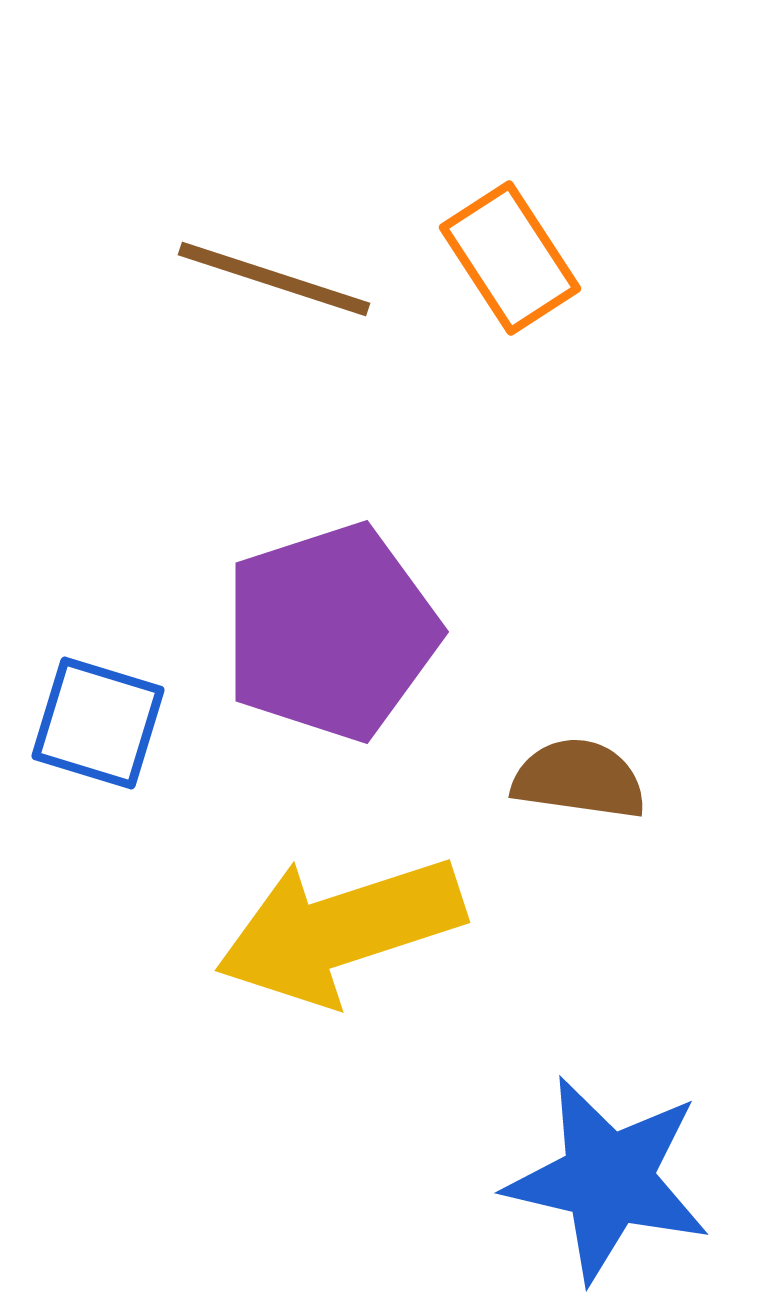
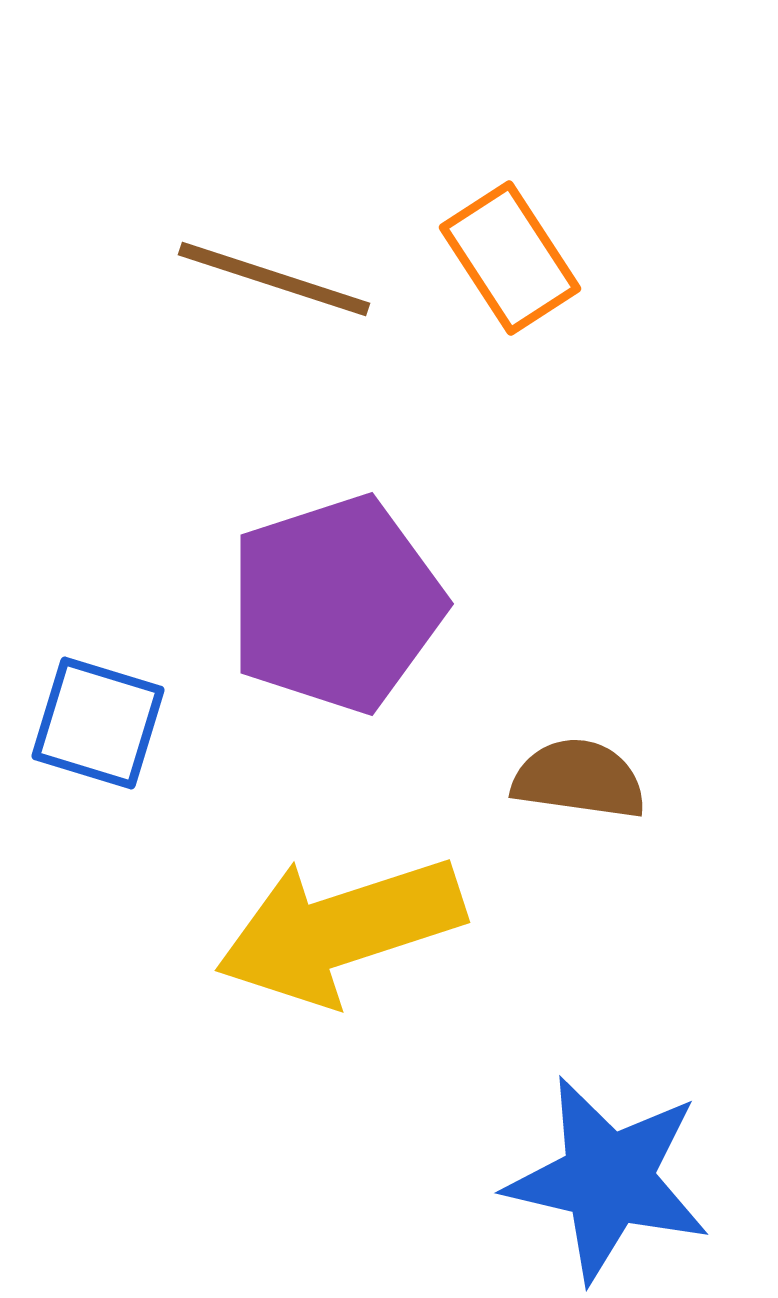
purple pentagon: moved 5 px right, 28 px up
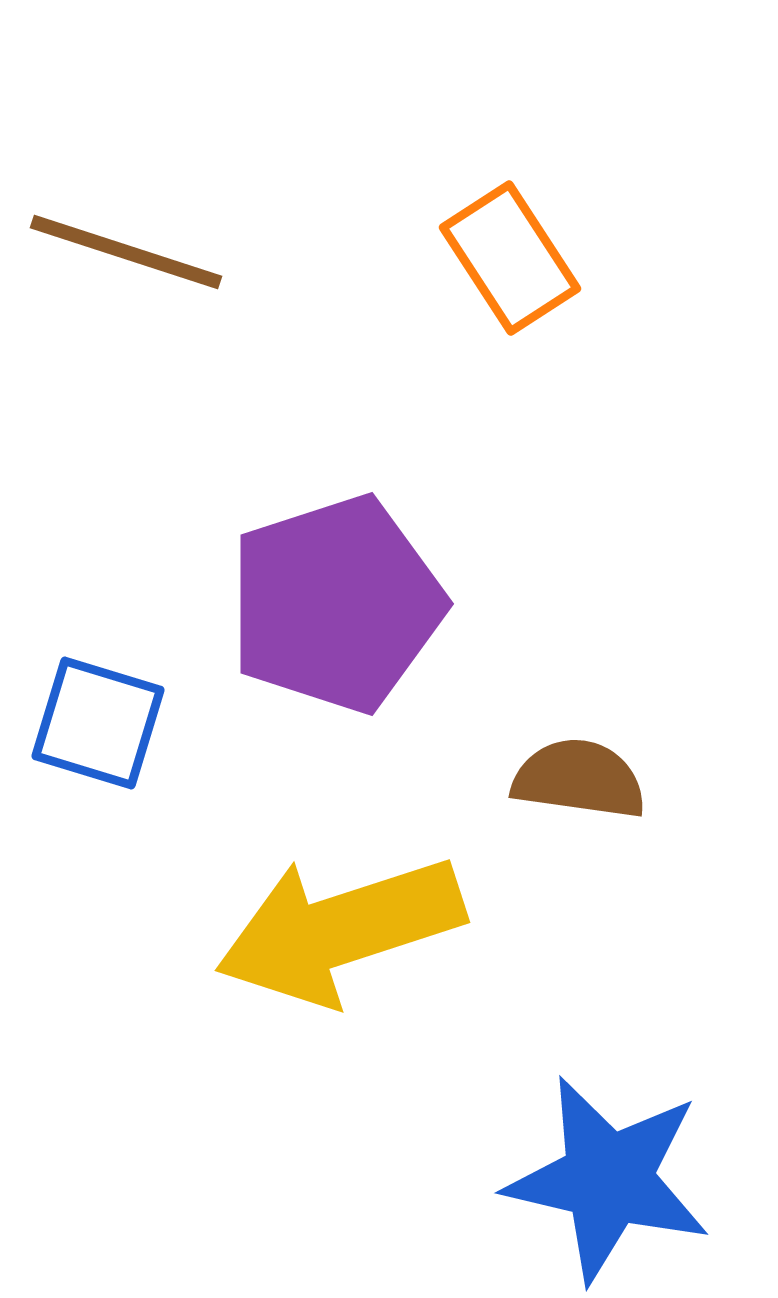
brown line: moved 148 px left, 27 px up
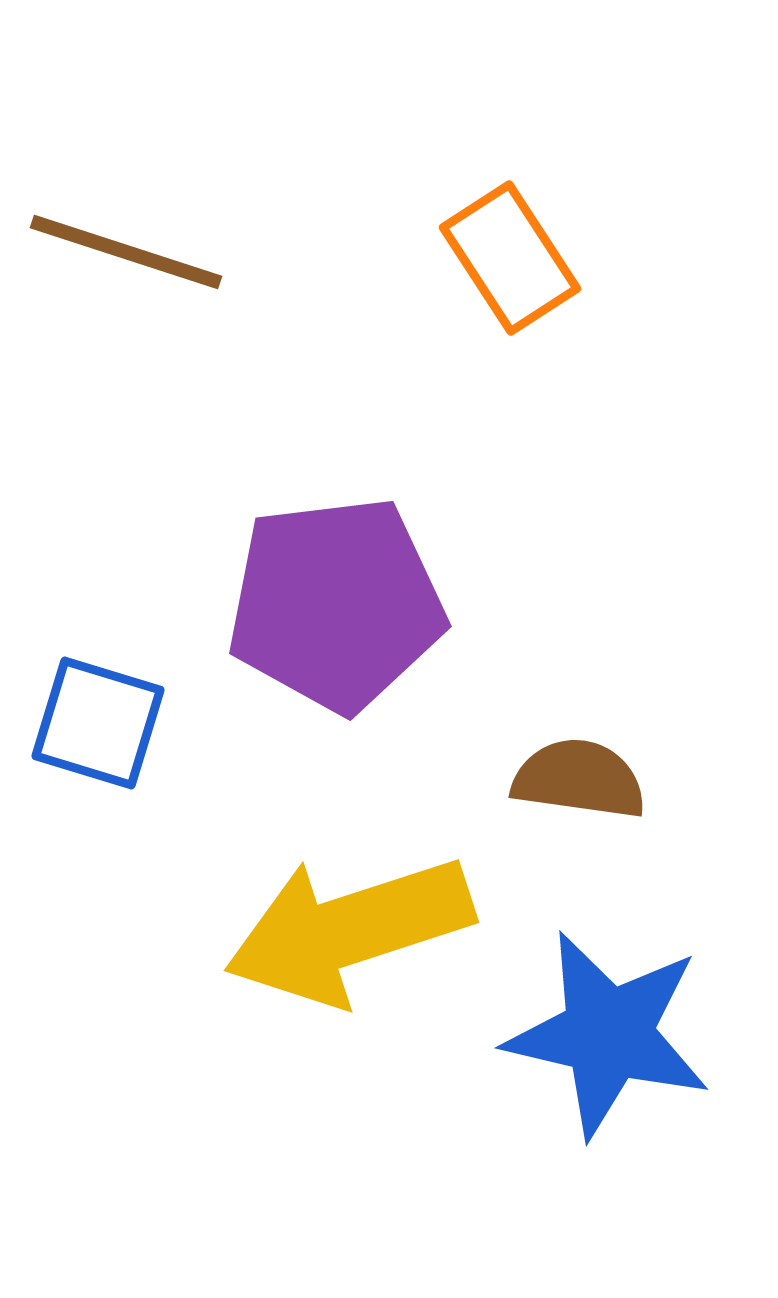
purple pentagon: rotated 11 degrees clockwise
yellow arrow: moved 9 px right
blue star: moved 145 px up
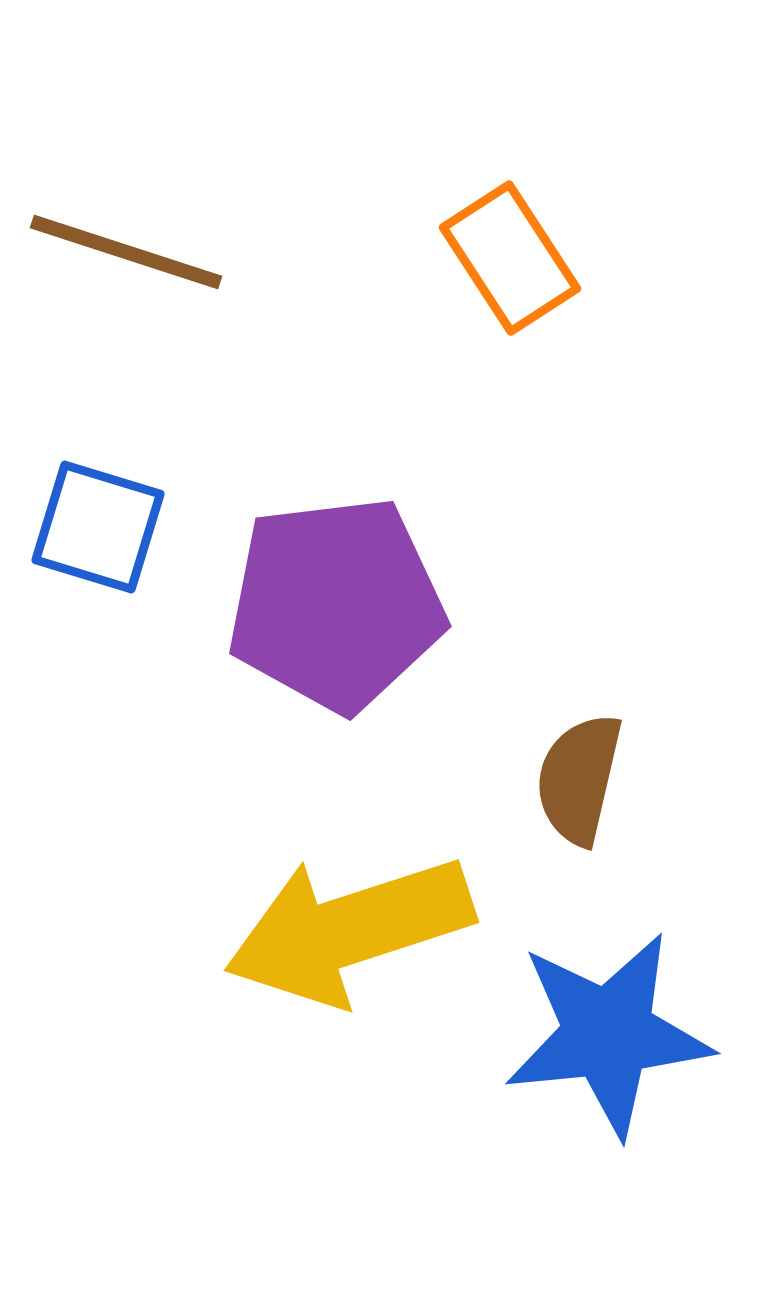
blue square: moved 196 px up
brown semicircle: rotated 85 degrees counterclockwise
blue star: rotated 19 degrees counterclockwise
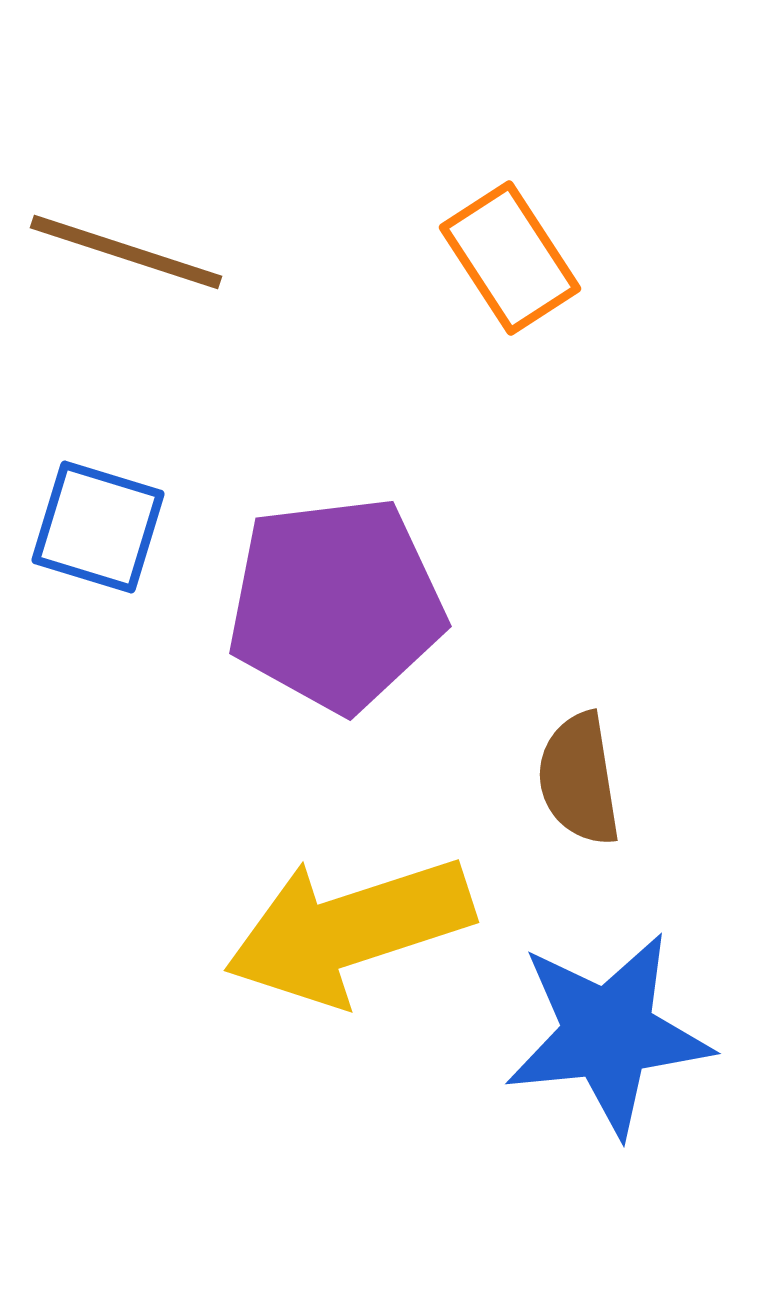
brown semicircle: rotated 22 degrees counterclockwise
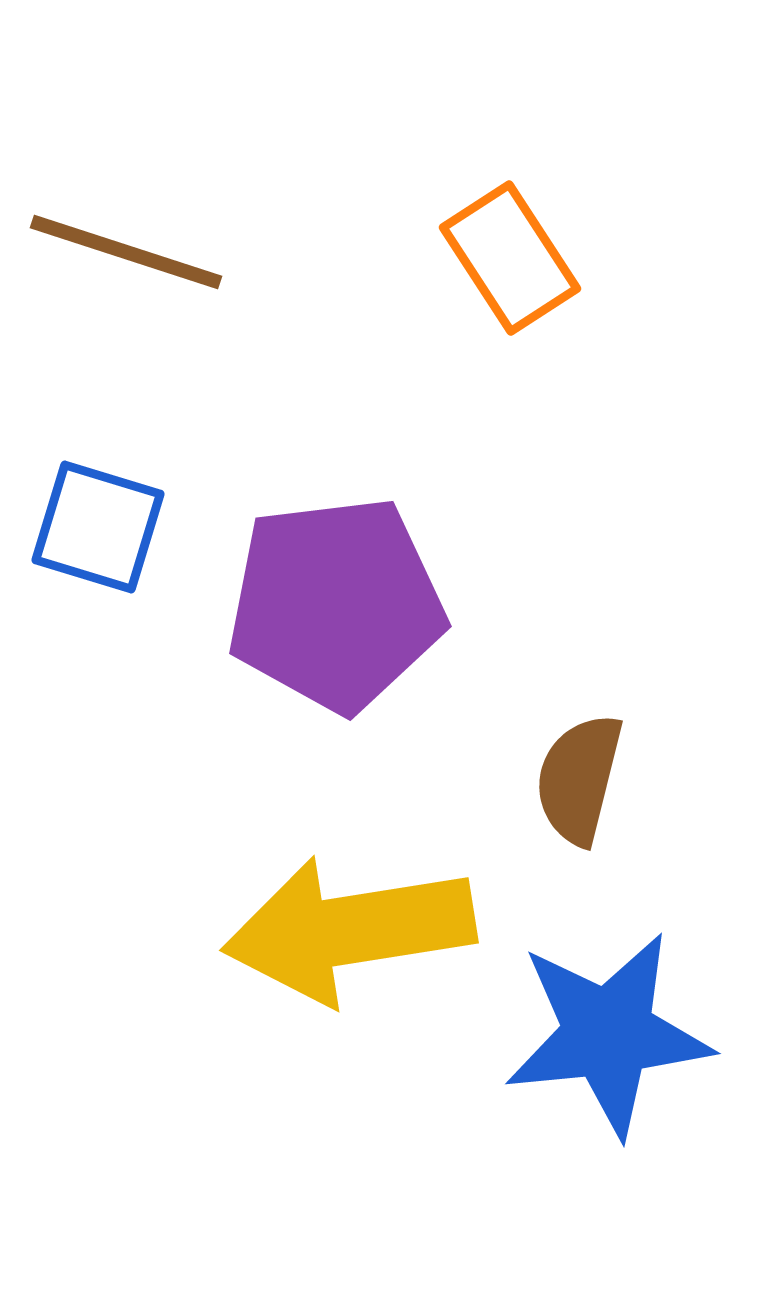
brown semicircle: rotated 23 degrees clockwise
yellow arrow: rotated 9 degrees clockwise
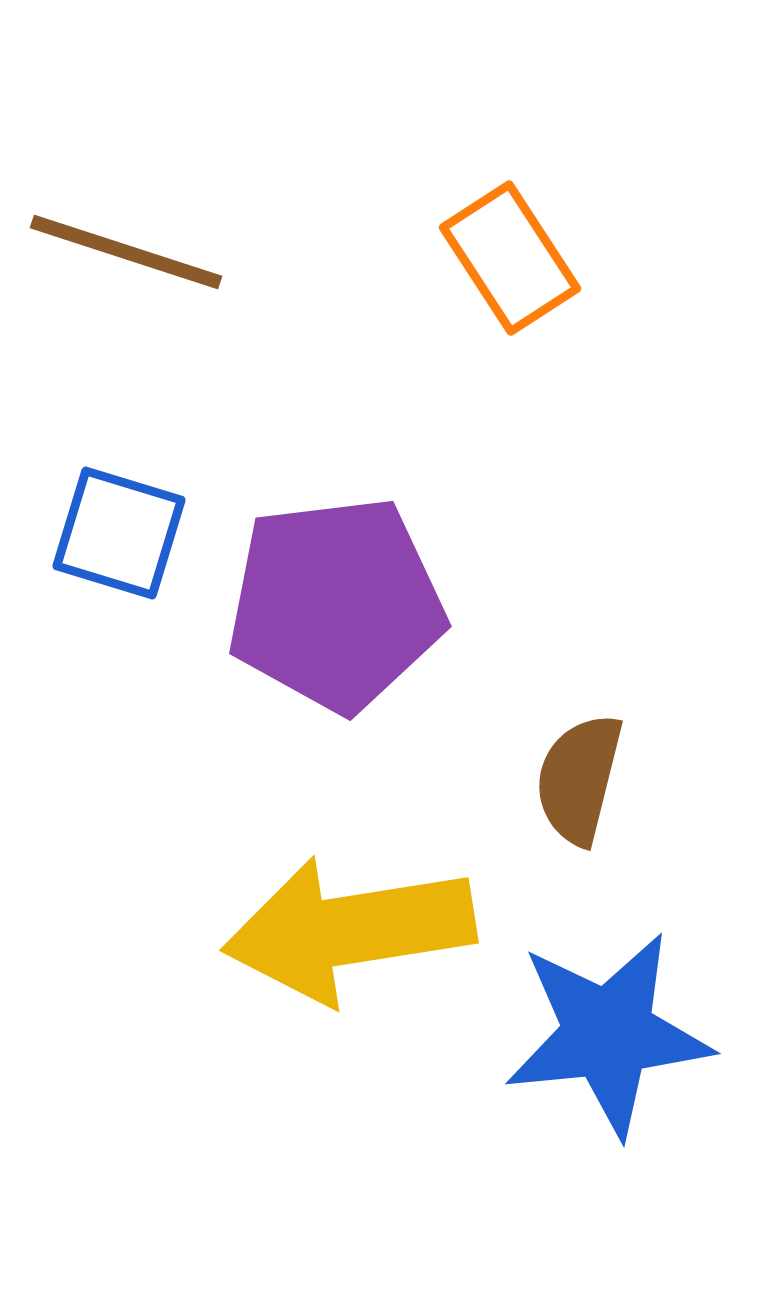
blue square: moved 21 px right, 6 px down
